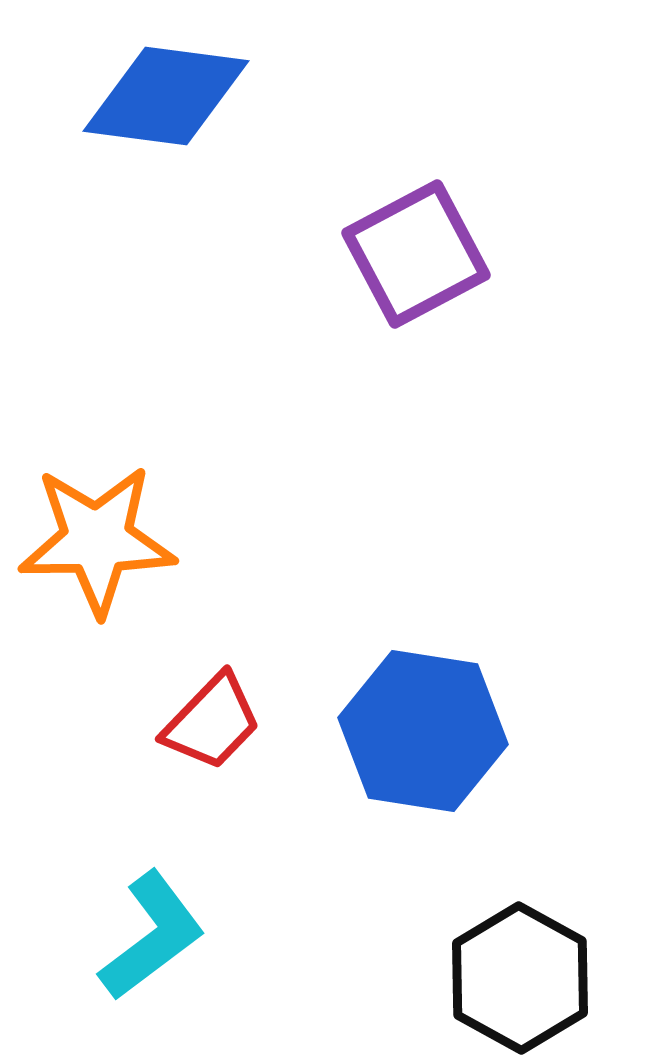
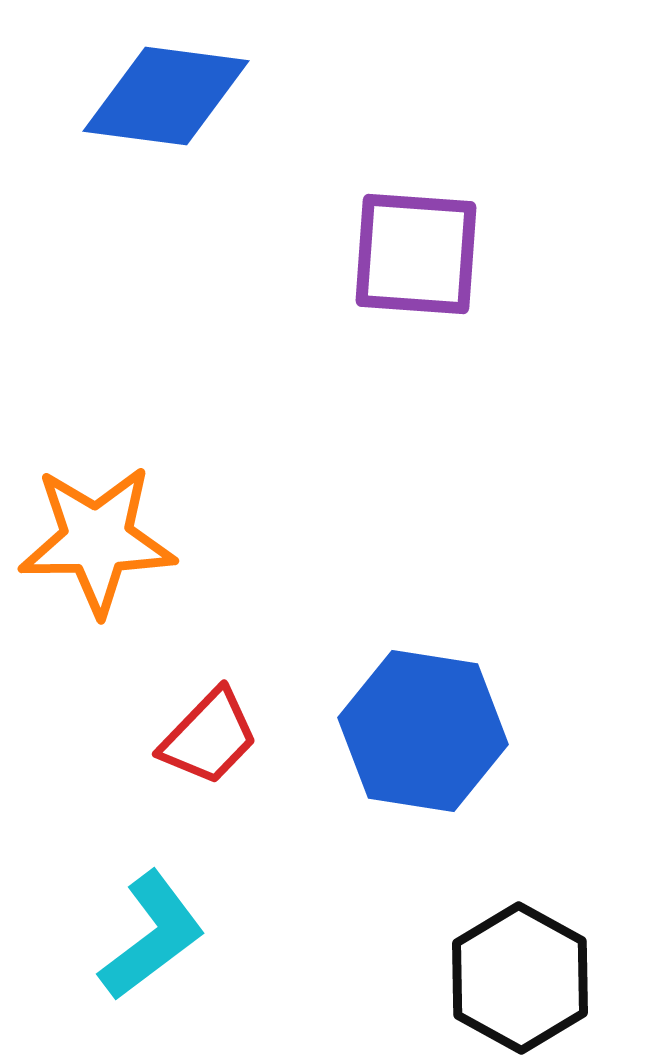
purple square: rotated 32 degrees clockwise
red trapezoid: moved 3 px left, 15 px down
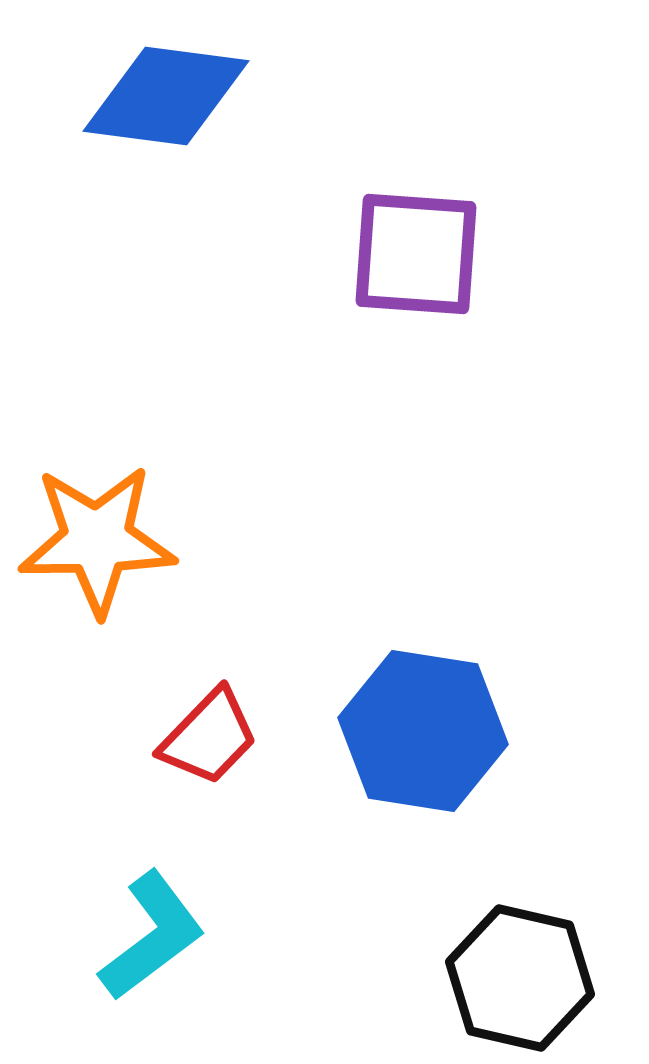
black hexagon: rotated 16 degrees counterclockwise
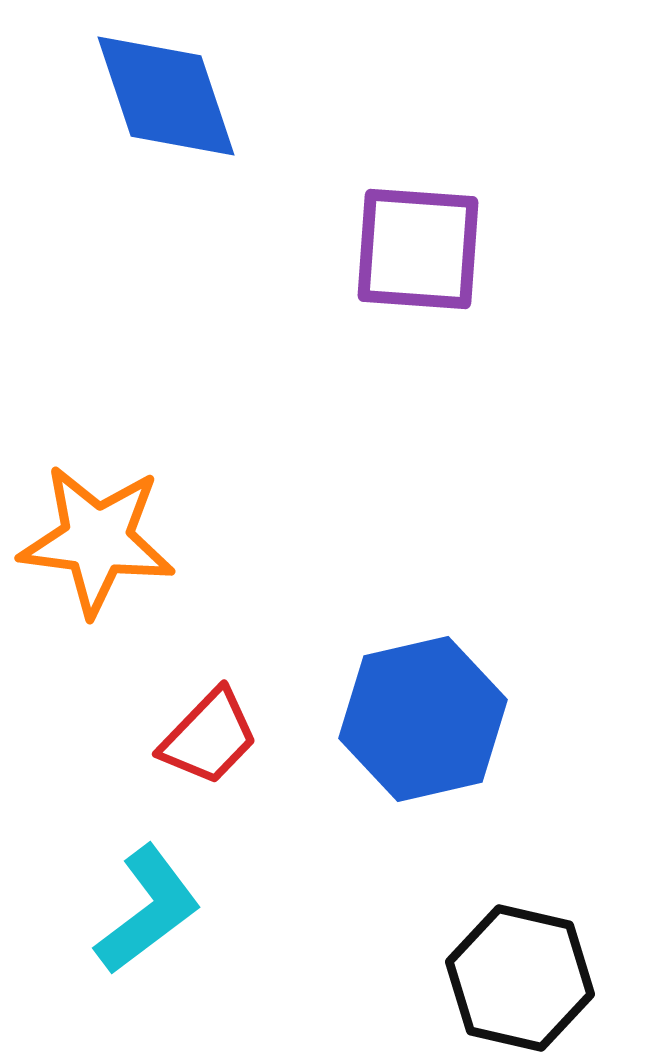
blue diamond: rotated 64 degrees clockwise
purple square: moved 2 px right, 5 px up
orange star: rotated 8 degrees clockwise
blue hexagon: moved 12 px up; rotated 22 degrees counterclockwise
cyan L-shape: moved 4 px left, 26 px up
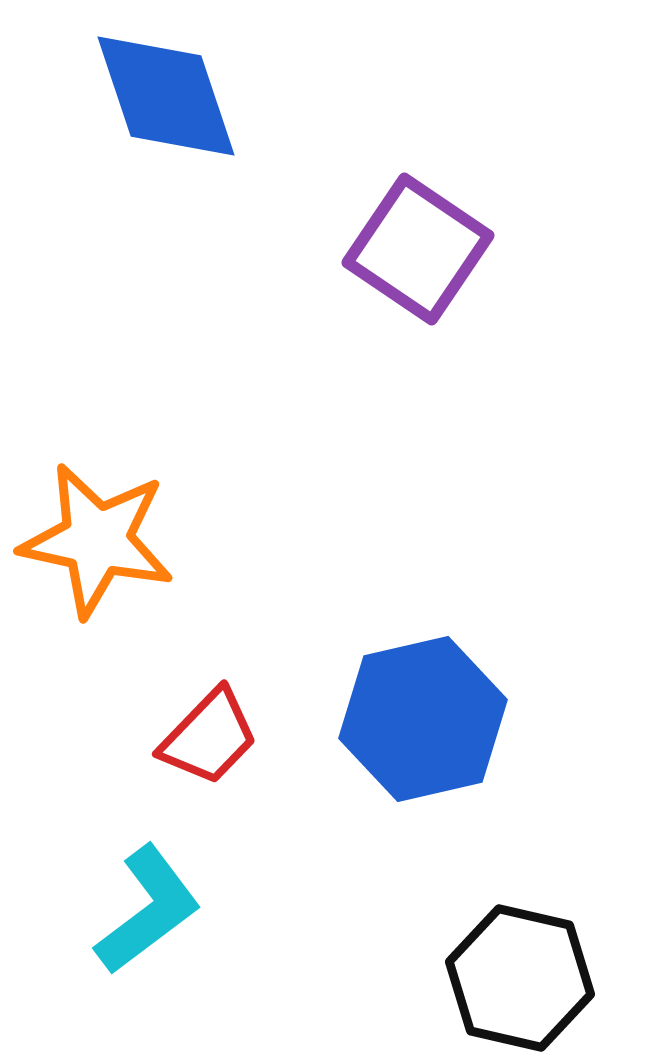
purple square: rotated 30 degrees clockwise
orange star: rotated 5 degrees clockwise
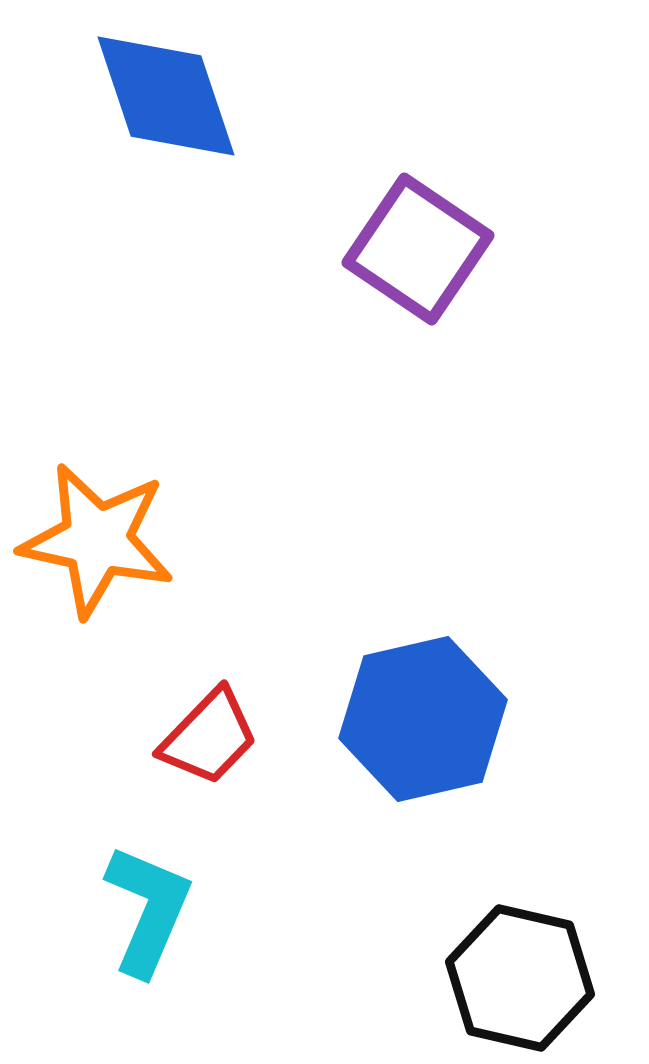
cyan L-shape: rotated 30 degrees counterclockwise
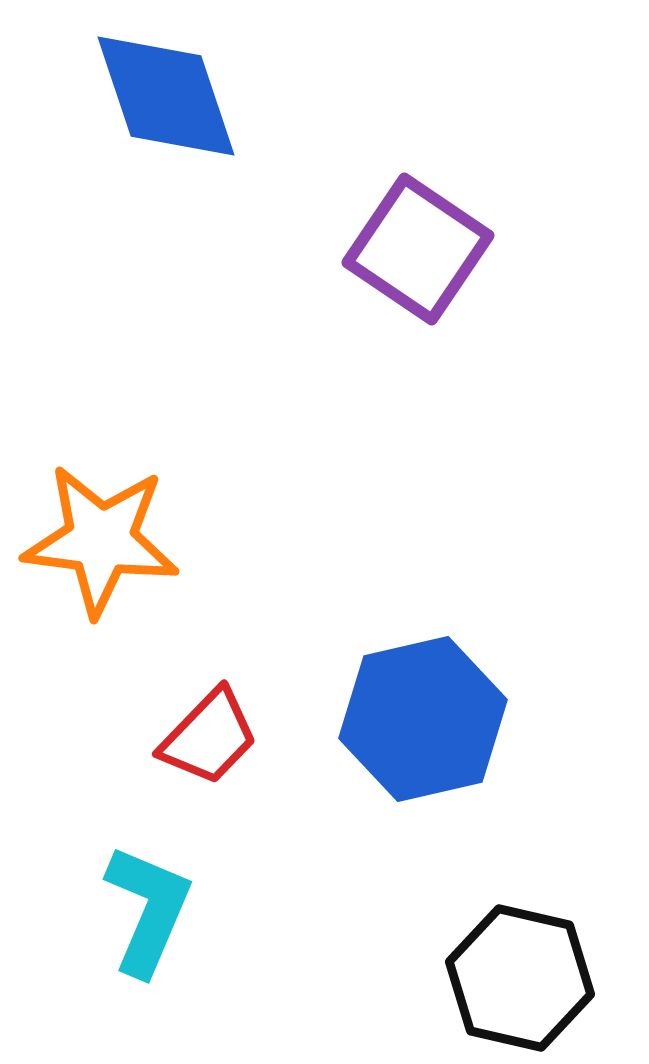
orange star: moved 4 px right; rotated 5 degrees counterclockwise
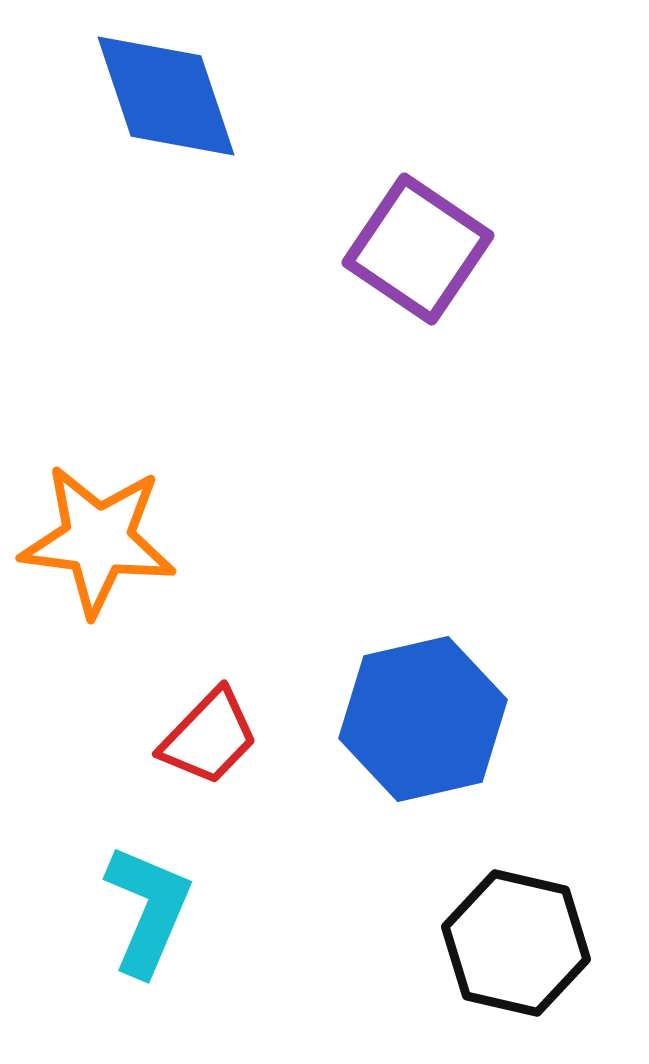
orange star: moved 3 px left
black hexagon: moved 4 px left, 35 px up
